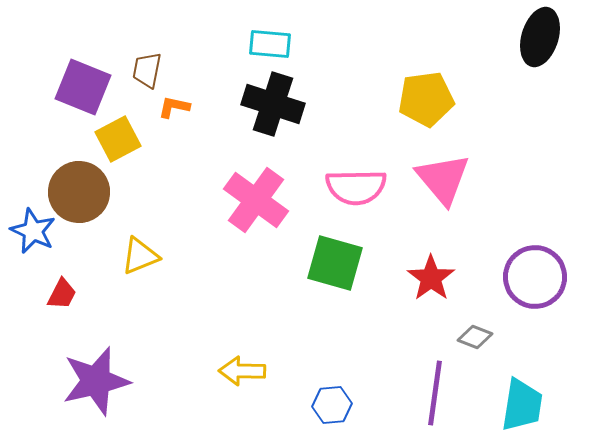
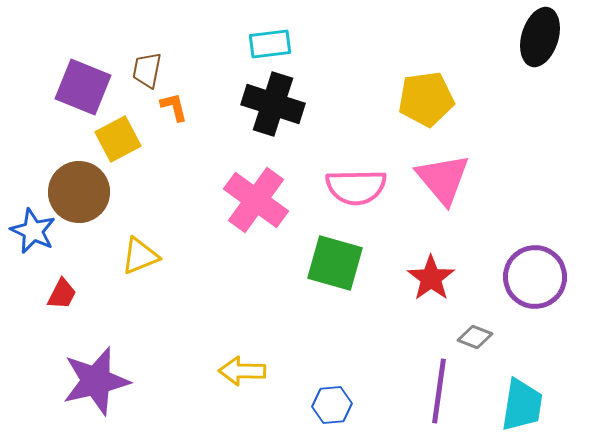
cyan rectangle: rotated 12 degrees counterclockwise
orange L-shape: rotated 64 degrees clockwise
purple line: moved 4 px right, 2 px up
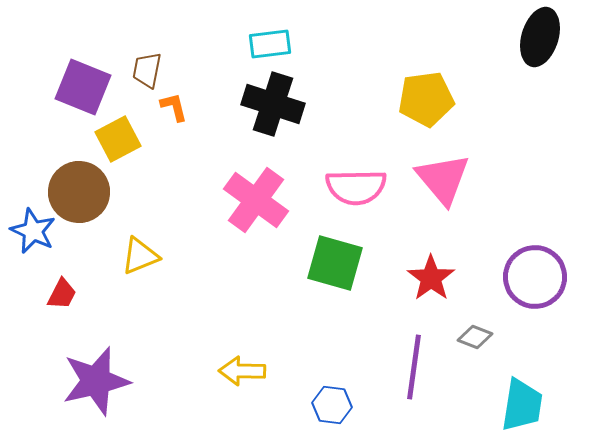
purple line: moved 25 px left, 24 px up
blue hexagon: rotated 12 degrees clockwise
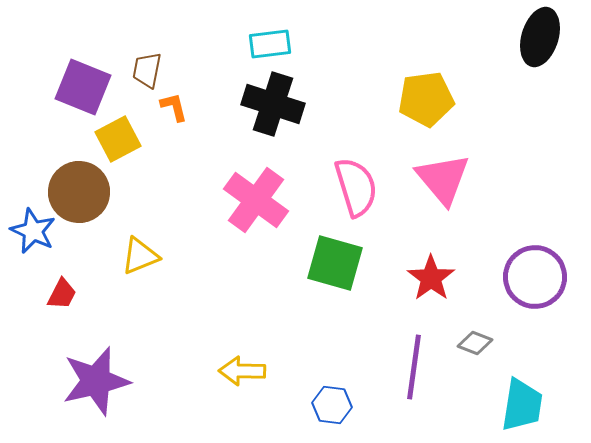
pink semicircle: rotated 106 degrees counterclockwise
gray diamond: moved 6 px down
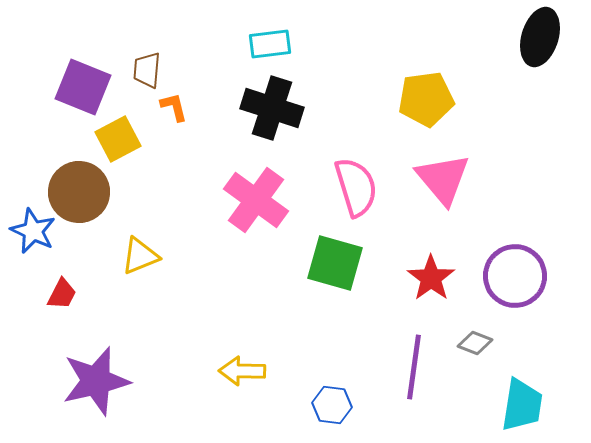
brown trapezoid: rotated 6 degrees counterclockwise
black cross: moved 1 px left, 4 px down
purple circle: moved 20 px left, 1 px up
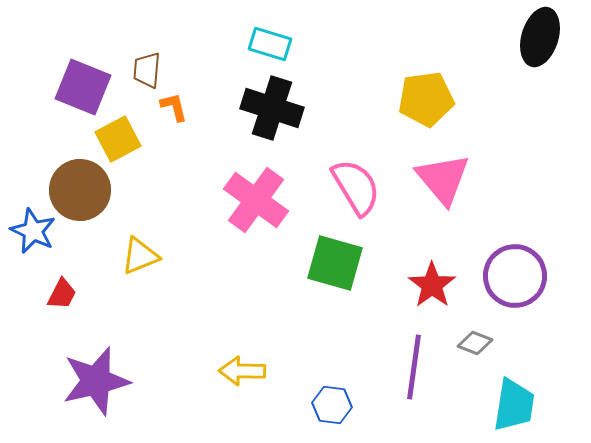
cyan rectangle: rotated 24 degrees clockwise
pink semicircle: rotated 14 degrees counterclockwise
brown circle: moved 1 px right, 2 px up
red star: moved 1 px right, 7 px down
cyan trapezoid: moved 8 px left
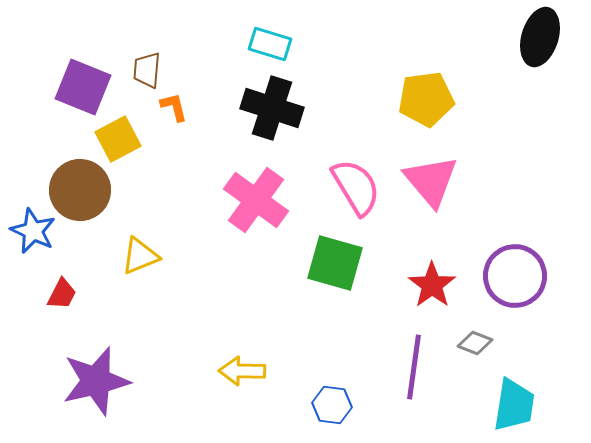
pink triangle: moved 12 px left, 2 px down
